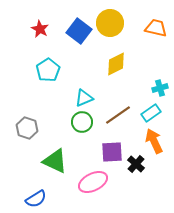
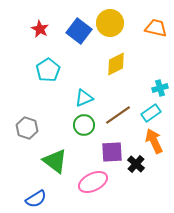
green circle: moved 2 px right, 3 px down
green triangle: rotated 12 degrees clockwise
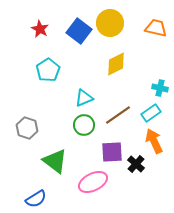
cyan cross: rotated 28 degrees clockwise
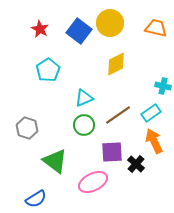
cyan cross: moved 3 px right, 2 px up
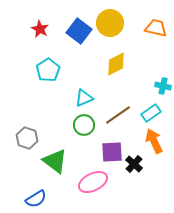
gray hexagon: moved 10 px down
black cross: moved 2 px left
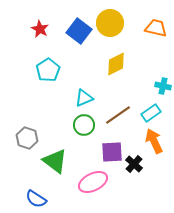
blue semicircle: rotated 65 degrees clockwise
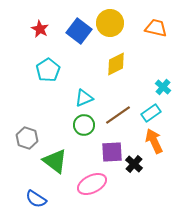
cyan cross: moved 1 px down; rotated 28 degrees clockwise
pink ellipse: moved 1 px left, 2 px down
